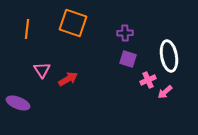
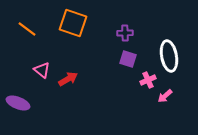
orange line: rotated 60 degrees counterclockwise
pink triangle: rotated 18 degrees counterclockwise
pink arrow: moved 4 px down
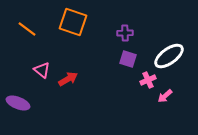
orange square: moved 1 px up
white ellipse: rotated 64 degrees clockwise
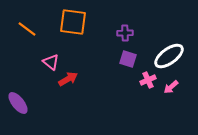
orange square: rotated 12 degrees counterclockwise
pink triangle: moved 9 px right, 8 px up
pink arrow: moved 6 px right, 9 px up
purple ellipse: rotated 30 degrees clockwise
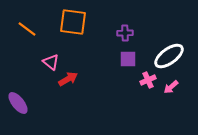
purple square: rotated 18 degrees counterclockwise
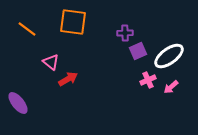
purple square: moved 10 px right, 8 px up; rotated 24 degrees counterclockwise
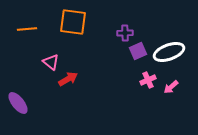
orange line: rotated 42 degrees counterclockwise
white ellipse: moved 4 px up; rotated 16 degrees clockwise
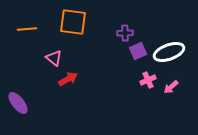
pink triangle: moved 3 px right, 4 px up
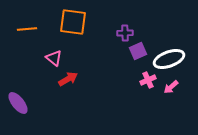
white ellipse: moved 7 px down
